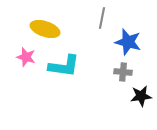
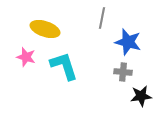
cyan L-shape: rotated 116 degrees counterclockwise
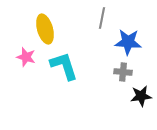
yellow ellipse: rotated 56 degrees clockwise
blue star: rotated 12 degrees counterclockwise
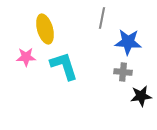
pink star: rotated 18 degrees counterclockwise
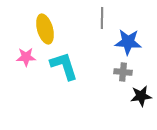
gray line: rotated 10 degrees counterclockwise
